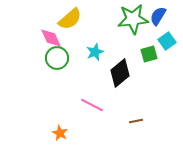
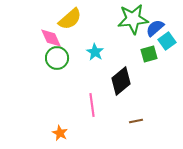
blue semicircle: moved 3 px left, 12 px down; rotated 18 degrees clockwise
cyan star: rotated 18 degrees counterclockwise
black diamond: moved 1 px right, 8 px down
pink line: rotated 55 degrees clockwise
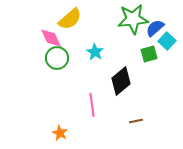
cyan square: rotated 12 degrees counterclockwise
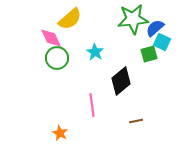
cyan square: moved 5 px left, 1 px down; rotated 18 degrees counterclockwise
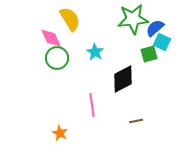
yellow semicircle: rotated 80 degrees counterclockwise
black diamond: moved 2 px right, 2 px up; rotated 12 degrees clockwise
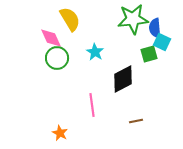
blue semicircle: rotated 54 degrees counterclockwise
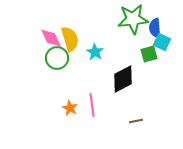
yellow semicircle: moved 20 px down; rotated 15 degrees clockwise
orange star: moved 10 px right, 25 px up
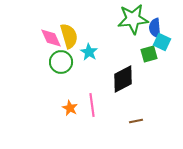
yellow semicircle: moved 1 px left, 3 px up
cyan star: moved 6 px left
green circle: moved 4 px right, 4 px down
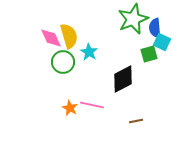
green star: rotated 16 degrees counterclockwise
green circle: moved 2 px right
pink line: rotated 70 degrees counterclockwise
